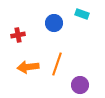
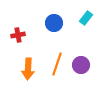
cyan rectangle: moved 4 px right, 4 px down; rotated 72 degrees counterclockwise
orange arrow: moved 2 px down; rotated 80 degrees counterclockwise
purple circle: moved 1 px right, 20 px up
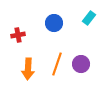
cyan rectangle: moved 3 px right
purple circle: moved 1 px up
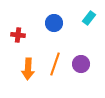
red cross: rotated 16 degrees clockwise
orange line: moved 2 px left
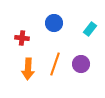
cyan rectangle: moved 1 px right, 11 px down
red cross: moved 4 px right, 3 px down
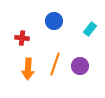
blue circle: moved 2 px up
purple circle: moved 1 px left, 2 px down
